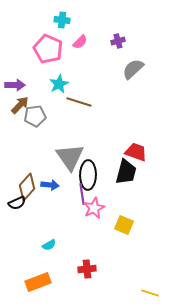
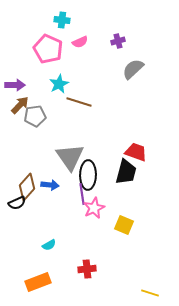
pink semicircle: rotated 21 degrees clockwise
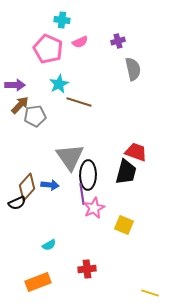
gray semicircle: rotated 120 degrees clockwise
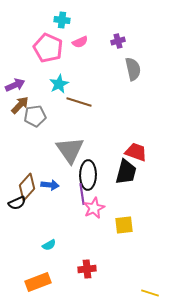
pink pentagon: moved 1 px up
purple arrow: rotated 24 degrees counterclockwise
gray triangle: moved 7 px up
yellow square: rotated 30 degrees counterclockwise
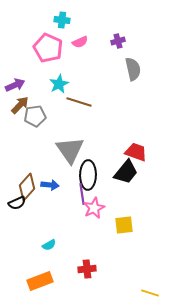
black trapezoid: rotated 24 degrees clockwise
orange rectangle: moved 2 px right, 1 px up
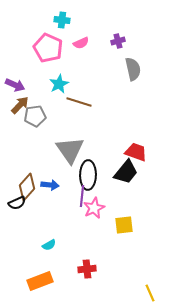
pink semicircle: moved 1 px right, 1 px down
purple arrow: rotated 48 degrees clockwise
purple line: moved 2 px down; rotated 15 degrees clockwise
yellow line: rotated 48 degrees clockwise
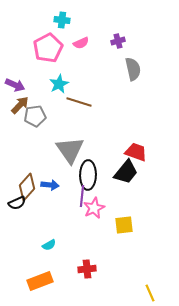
pink pentagon: rotated 20 degrees clockwise
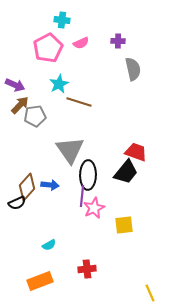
purple cross: rotated 16 degrees clockwise
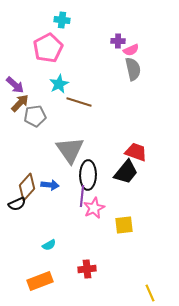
pink semicircle: moved 50 px right, 7 px down
purple arrow: rotated 18 degrees clockwise
brown arrow: moved 2 px up
black semicircle: moved 1 px down
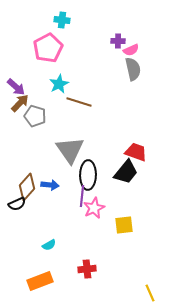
purple arrow: moved 1 px right, 2 px down
gray pentagon: rotated 25 degrees clockwise
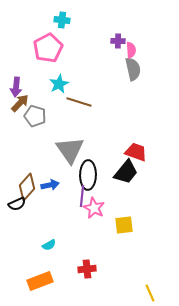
pink semicircle: rotated 70 degrees counterclockwise
purple arrow: rotated 54 degrees clockwise
blue arrow: rotated 18 degrees counterclockwise
pink star: rotated 20 degrees counterclockwise
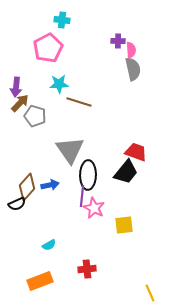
cyan star: rotated 24 degrees clockwise
